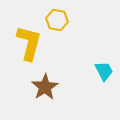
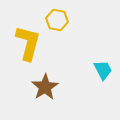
yellow L-shape: moved 1 px left
cyan trapezoid: moved 1 px left, 1 px up
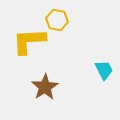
yellow L-shape: moved 1 px right, 2 px up; rotated 108 degrees counterclockwise
cyan trapezoid: moved 1 px right
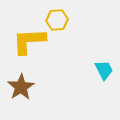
yellow hexagon: rotated 15 degrees counterclockwise
brown star: moved 24 px left
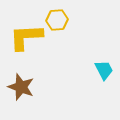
yellow L-shape: moved 3 px left, 4 px up
brown star: rotated 20 degrees counterclockwise
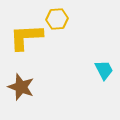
yellow hexagon: moved 1 px up
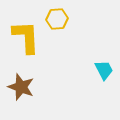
yellow L-shape: rotated 90 degrees clockwise
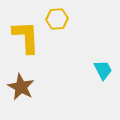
cyan trapezoid: moved 1 px left
brown star: rotated 8 degrees clockwise
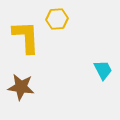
brown star: rotated 20 degrees counterclockwise
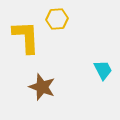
brown star: moved 21 px right; rotated 12 degrees clockwise
